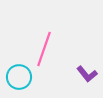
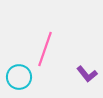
pink line: moved 1 px right
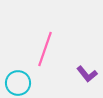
cyan circle: moved 1 px left, 6 px down
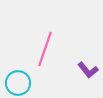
purple L-shape: moved 1 px right, 4 px up
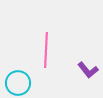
pink line: moved 1 px right, 1 px down; rotated 16 degrees counterclockwise
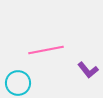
pink line: rotated 76 degrees clockwise
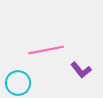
purple L-shape: moved 7 px left
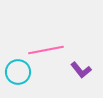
cyan circle: moved 11 px up
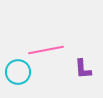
purple L-shape: moved 2 px right, 1 px up; rotated 35 degrees clockwise
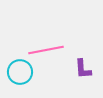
cyan circle: moved 2 px right
